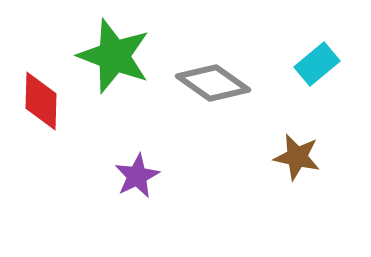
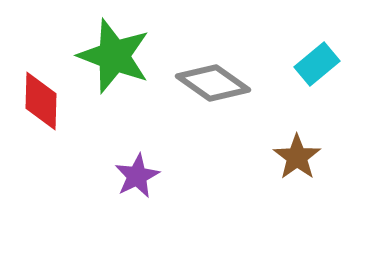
brown star: rotated 24 degrees clockwise
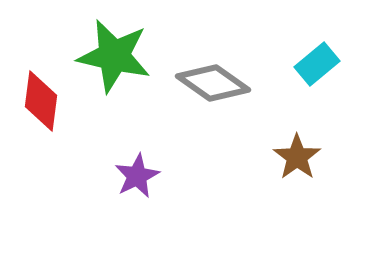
green star: rotated 8 degrees counterclockwise
red diamond: rotated 6 degrees clockwise
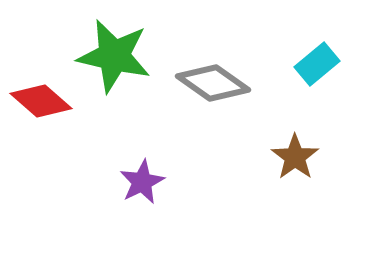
red diamond: rotated 56 degrees counterclockwise
brown star: moved 2 px left
purple star: moved 5 px right, 6 px down
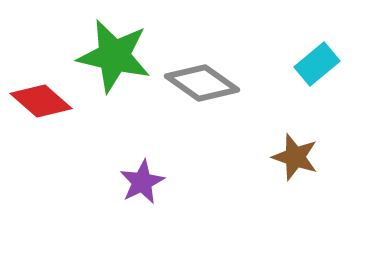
gray diamond: moved 11 px left
brown star: rotated 18 degrees counterclockwise
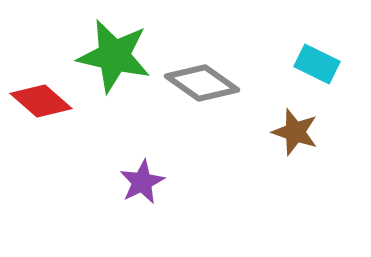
cyan rectangle: rotated 66 degrees clockwise
brown star: moved 25 px up
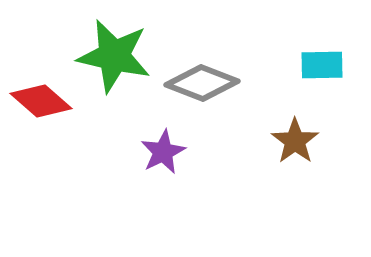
cyan rectangle: moved 5 px right, 1 px down; rotated 27 degrees counterclockwise
gray diamond: rotated 14 degrees counterclockwise
brown star: moved 9 px down; rotated 18 degrees clockwise
purple star: moved 21 px right, 30 px up
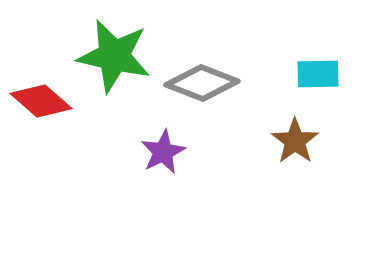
cyan rectangle: moved 4 px left, 9 px down
